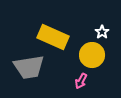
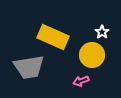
pink arrow: rotated 42 degrees clockwise
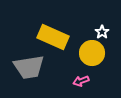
yellow circle: moved 2 px up
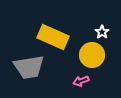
yellow circle: moved 2 px down
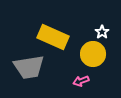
yellow circle: moved 1 px right, 1 px up
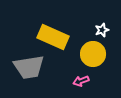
white star: moved 2 px up; rotated 16 degrees clockwise
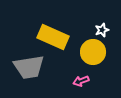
yellow circle: moved 2 px up
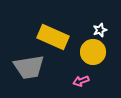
white star: moved 2 px left
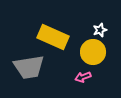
pink arrow: moved 2 px right, 4 px up
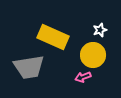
yellow circle: moved 3 px down
